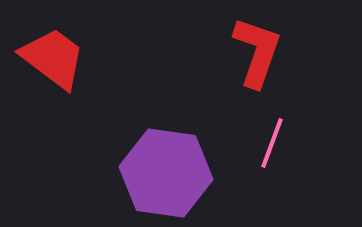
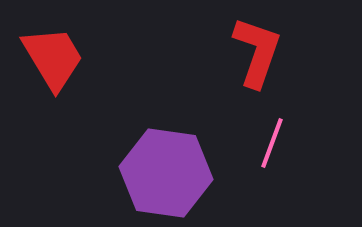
red trapezoid: rotated 22 degrees clockwise
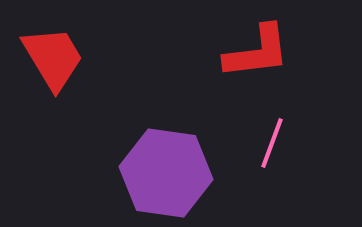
red L-shape: rotated 64 degrees clockwise
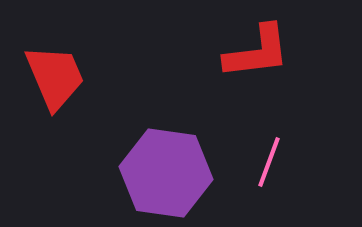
red trapezoid: moved 2 px right, 19 px down; rotated 8 degrees clockwise
pink line: moved 3 px left, 19 px down
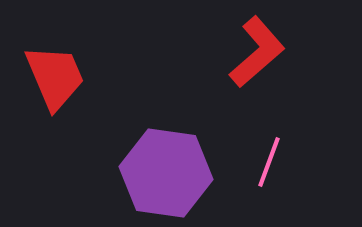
red L-shape: rotated 34 degrees counterclockwise
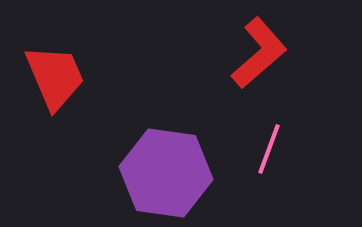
red L-shape: moved 2 px right, 1 px down
pink line: moved 13 px up
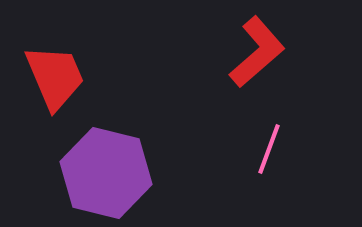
red L-shape: moved 2 px left, 1 px up
purple hexagon: moved 60 px left; rotated 6 degrees clockwise
